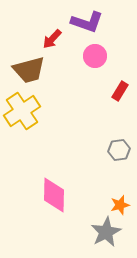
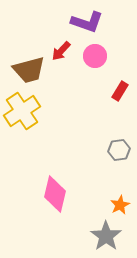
red arrow: moved 9 px right, 12 px down
pink diamond: moved 1 px right, 1 px up; rotated 12 degrees clockwise
orange star: rotated 12 degrees counterclockwise
gray star: moved 4 px down; rotated 8 degrees counterclockwise
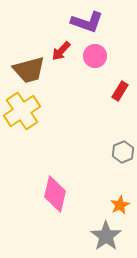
gray hexagon: moved 4 px right, 2 px down; rotated 15 degrees counterclockwise
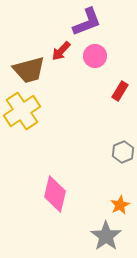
purple L-shape: rotated 40 degrees counterclockwise
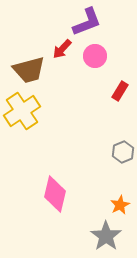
red arrow: moved 1 px right, 2 px up
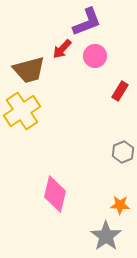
orange star: rotated 30 degrees clockwise
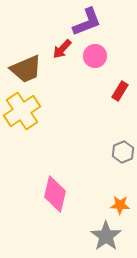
brown trapezoid: moved 3 px left, 1 px up; rotated 8 degrees counterclockwise
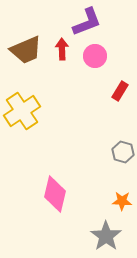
red arrow: rotated 135 degrees clockwise
brown trapezoid: moved 19 px up
gray hexagon: rotated 20 degrees counterclockwise
orange star: moved 2 px right, 4 px up
